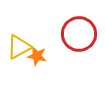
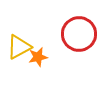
orange star: moved 1 px right, 1 px down; rotated 24 degrees counterclockwise
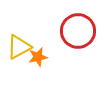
red circle: moved 1 px left, 3 px up
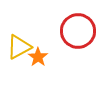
orange star: rotated 24 degrees counterclockwise
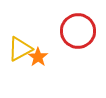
yellow triangle: moved 1 px right, 2 px down
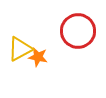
orange star: rotated 24 degrees counterclockwise
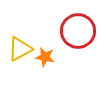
orange star: moved 7 px right
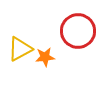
orange star: rotated 18 degrees counterclockwise
